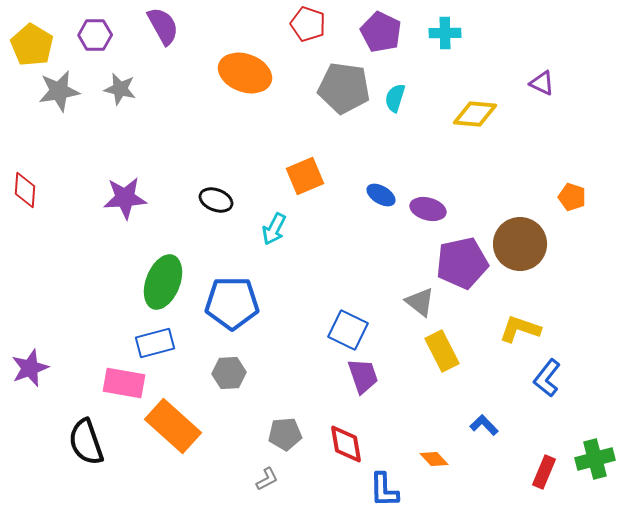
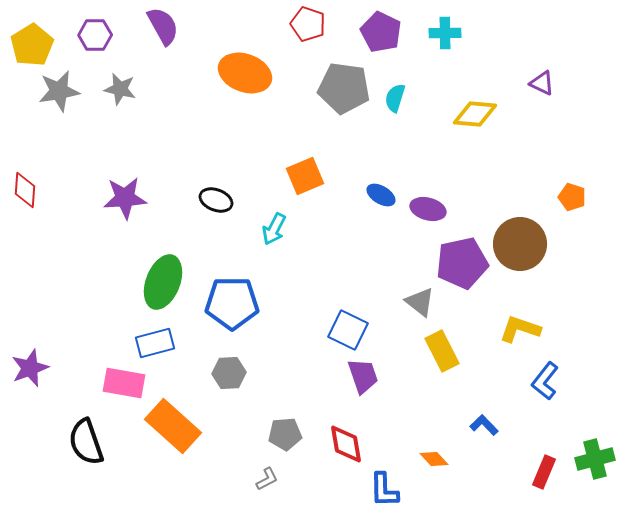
yellow pentagon at (32, 45): rotated 9 degrees clockwise
blue L-shape at (547, 378): moved 2 px left, 3 px down
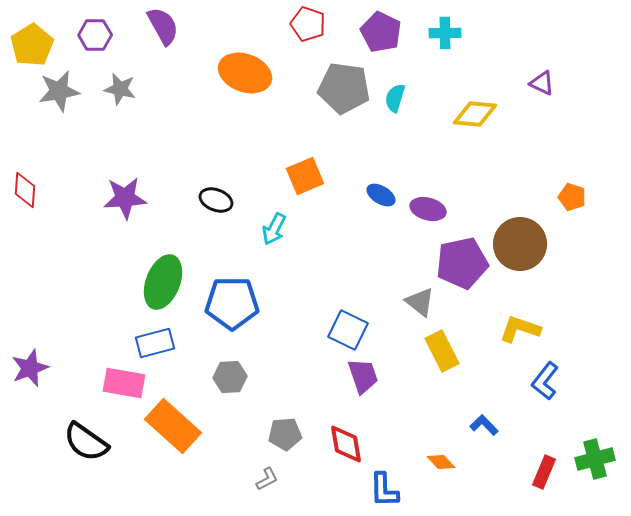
gray hexagon at (229, 373): moved 1 px right, 4 px down
black semicircle at (86, 442): rotated 36 degrees counterclockwise
orange diamond at (434, 459): moved 7 px right, 3 px down
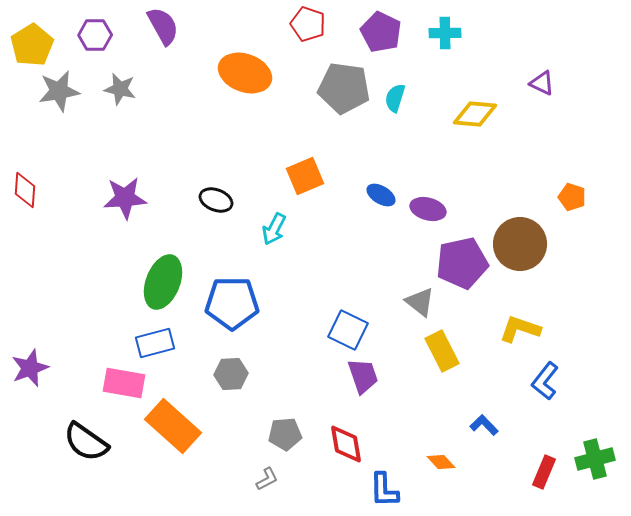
gray hexagon at (230, 377): moved 1 px right, 3 px up
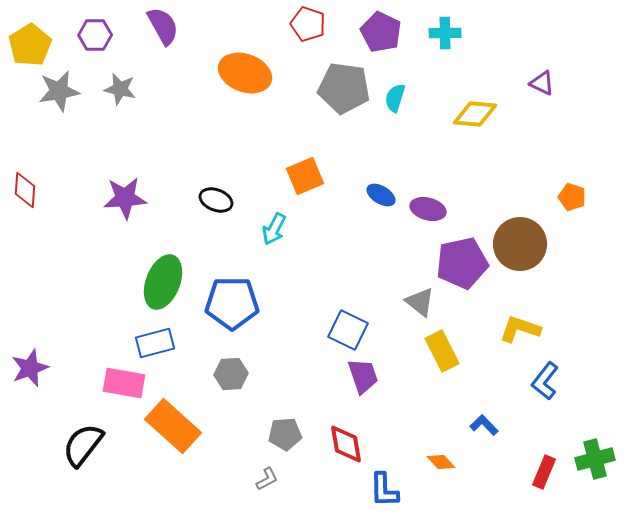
yellow pentagon at (32, 45): moved 2 px left
black semicircle at (86, 442): moved 3 px left, 3 px down; rotated 93 degrees clockwise
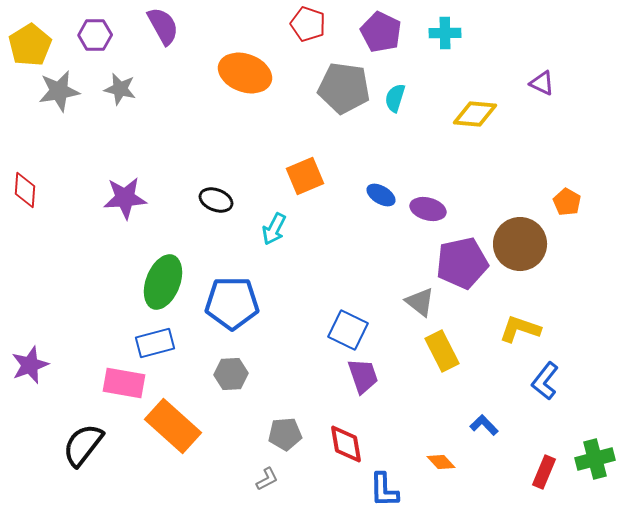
orange pentagon at (572, 197): moved 5 px left, 5 px down; rotated 12 degrees clockwise
purple star at (30, 368): moved 3 px up
